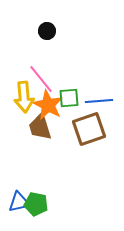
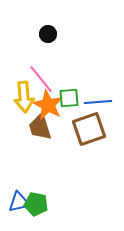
black circle: moved 1 px right, 3 px down
blue line: moved 1 px left, 1 px down
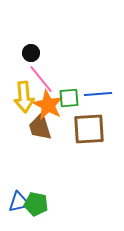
black circle: moved 17 px left, 19 px down
blue line: moved 8 px up
brown square: rotated 16 degrees clockwise
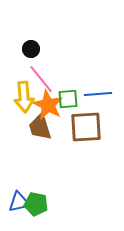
black circle: moved 4 px up
green square: moved 1 px left, 1 px down
brown square: moved 3 px left, 2 px up
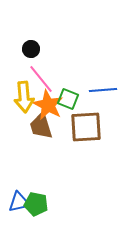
blue line: moved 5 px right, 4 px up
green square: rotated 25 degrees clockwise
brown trapezoid: moved 1 px right, 1 px up
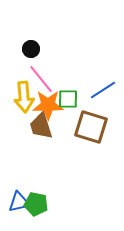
blue line: rotated 28 degrees counterclockwise
green square: rotated 20 degrees counterclockwise
orange star: rotated 28 degrees counterclockwise
brown square: moved 5 px right; rotated 20 degrees clockwise
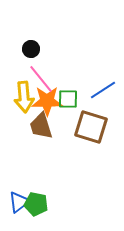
orange star: moved 1 px left, 4 px up
blue triangle: rotated 25 degrees counterclockwise
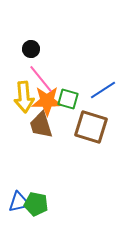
green square: rotated 15 degrees clockwise
brown trapezoid: moved 1 px up
blue triangle: rotated 25 degrees clockwise
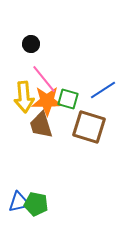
black circle: moved 5 px up
pink line: moved 3 px right
brown square: moved 2 px left
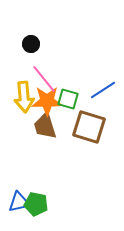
brown trapezoid: moved 4 px right, 1 px down
